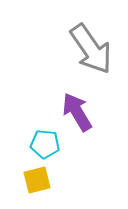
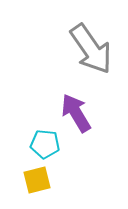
purple arrow: moved 1 px left, 1 px down
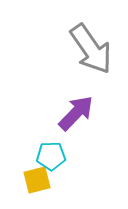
purple arrow: rotated 75 degrees clockwise
cyan pentagon: moved 6 px right, 12 px down; rotated 8 degrees counterclockwise
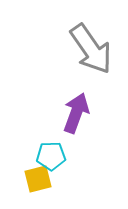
purple arrow: rotated 24 degrees counterclockwise
yellow square: moved 1 px right, 1 px up
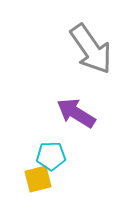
purple arrow: rotated 78 degrees counterclockwise
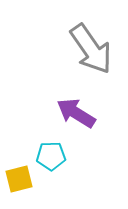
yellow square: moved 19 px left
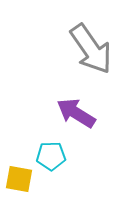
yellow square: rotated 24 degrees clockwise
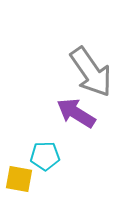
gray arrow: moved 23 px down
cyan pentagon: moved 6 px left
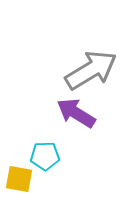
gray arrow: moved 2 px up; rotated 86 degrees counterclockwise
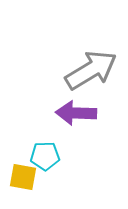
purple arrow: rotated 30 degrees counterclockwise
yellow square: moved 4 px right, 2 px up
